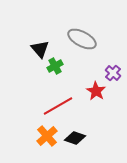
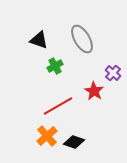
gray ellipse: rotated 32 degrees clockwise
black triangle: moved 1 px left, 9 px up; rotated 30 degrees counterclockwise
red star: moved 2 px left
black diamond: moved 1 px left, 4 px down
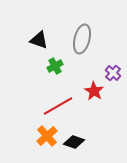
gray ellipse: rotated 44 degrees clockwise
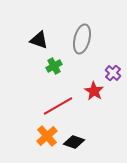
green cross: moved 1 px left
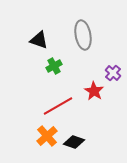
gray ellipse: moved 1 px right, 4 px up; rotated 24 degrees counterclockwise
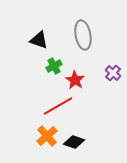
red star: moved 19 px left, 11 px up
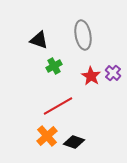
red star: moved 16 px right, 4 px up
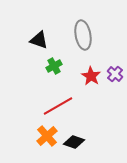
purple cross: moved 2 px right, 1 px down
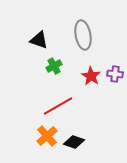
purple cross: rotated 35 degrees counterclockwise
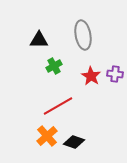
black triangle: rotated 18 degrees counterclockwise
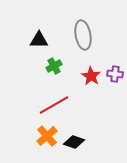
red line: moved 4 px left, 1 px up
